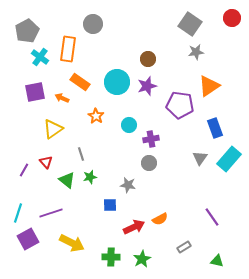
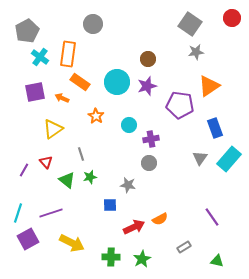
orange rectangle at (68, 49): moved 5 px down
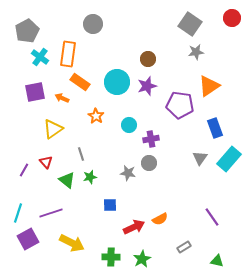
gray star at (128, 185): moved 12 px up
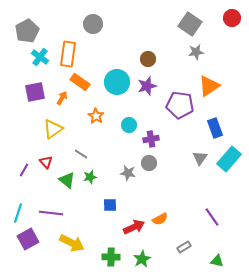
orange arrow at (62, 98): rotated 96 degrees clockwise
gray line at (81, 154): rotated 40 degrees counterclockwise
purple line at (51, 213): rotated 25 degrees clockwise
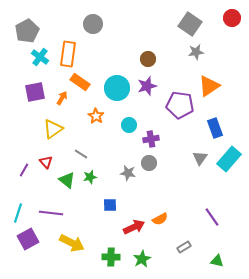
cyan circle at (117, 82): moved 6 px down
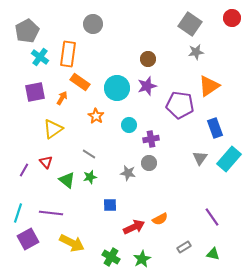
gray line at (81, 154): moved 8 px right
green cross at (111, 257): rotated 30 degrees clockwise
green triangle at (217, 261): moved 4 px left, 7 px up
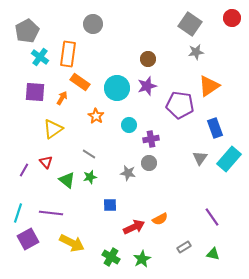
purple square at (35, 92): rotated 15 degrees clockwise
